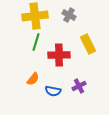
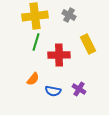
purple cross: moved 3 px down; rotated 32 degrees counterclockwise
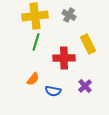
red cross: moved 5 px right, 3 px down
purple cross: moved 6 px right, 3 px up; rotated 16 degrees clockwise
